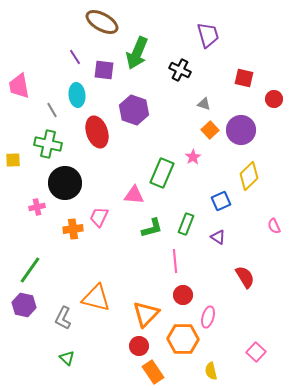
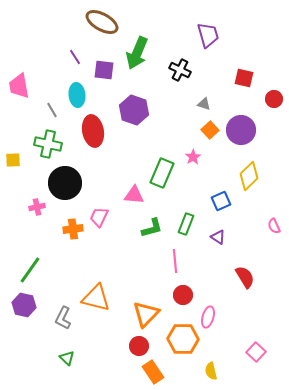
red ellipse at (97, 132): moved 4 px left, 1 px up; rotated 8 degrees clockwise
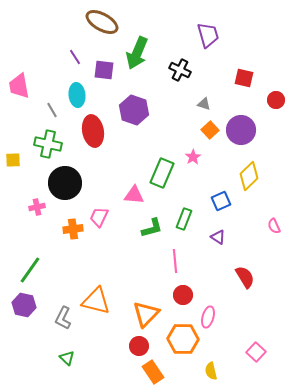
red circle at (274, 99): moved 2 px right, 1 px down
green rectangle at (186, 224): moved 2 px left, 5 px up
orange triangle at (96, 298): moved 3 px down
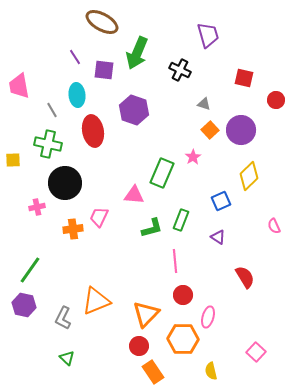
green rectangle at (184, 219): moved 3 px left, 1 px down
orange triangle at (96, 301): rotated 36 degrees counterclockwise
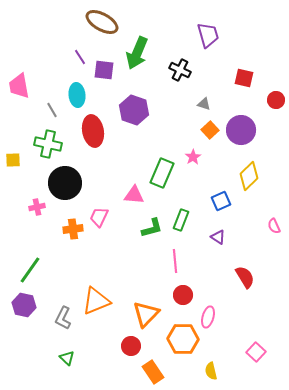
purple line at (75, 57): moved 5 px right
red circle at (139, 346): moved 8 px left
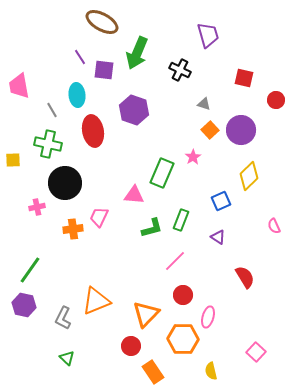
pink line at (175, 261): rotated 50 degrees clockwise
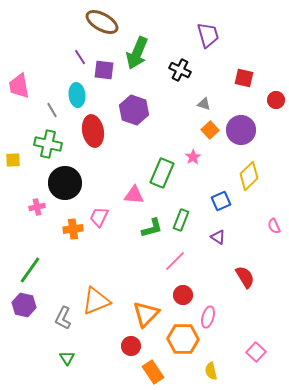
green triangle at (67, 358): rotated 14 degrees clockwise
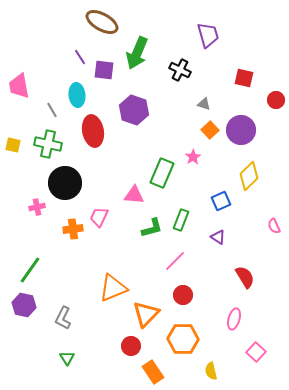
yellow square at (13, 160): moved 15 px up; rotated 14 degrees clockwise
orange triangle at (96, 301): moved 17 px right, 13 px up
pink ellipse at (208, 317): moved 26 px right, 2 px down
